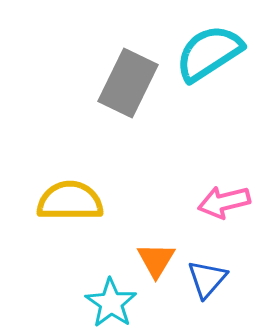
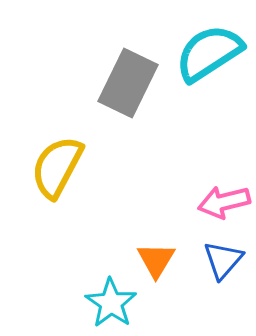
yellow semicircle: moved 13 px left, 34 px up; rotated 62 degrees counterclockwise
blue triangle: moved 16 px right, 19 px up
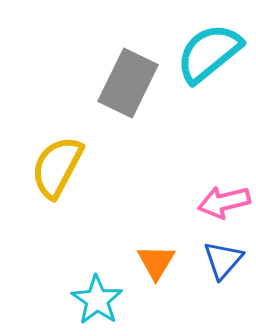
cyan semicircle: rotated 6 degrees counterclockwise
orange triangle: moved 2 px down
cyan star: moved 14 px left, 3 px up
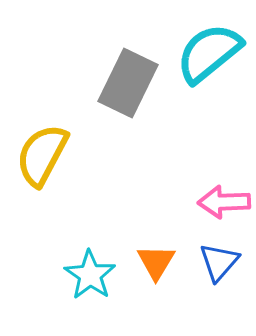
yellow semicircle: moved 15 px left, 12 px up
pink arrow: rotated 12 degrees clockwise
blue triangle: moved 4 px left, 2 px down
cyan star: moved 7 px left, 25 px up
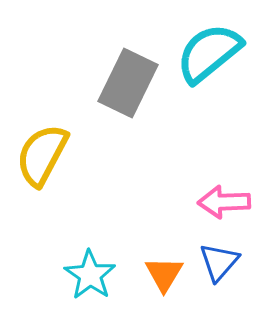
orange triangle: moved 8 px right, 12 px down
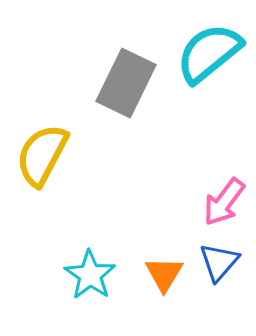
gray rectangle: moved 2 px left
pink arrow: rotated 51 degrees counterclockwise
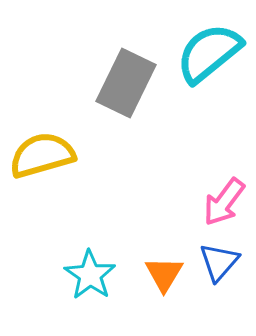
yellow semicircle: rotated 46 degrees clockwise
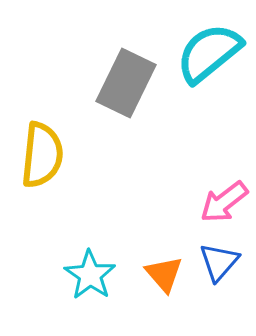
yellow semicircle: rotated 112 degrees clockwise
pink arrow: rotated 15 degrees clockwise
orange triangle: rotated 12 degrees counterclockwise
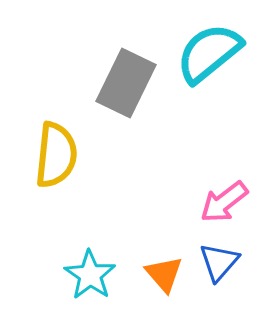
yellow semicircle: moved 14 px right
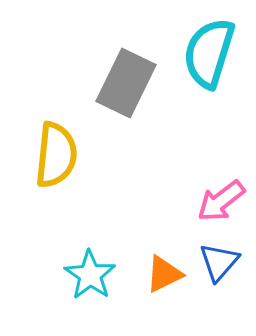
cyan semicircle: rotated 34 degrees counterclockwise
pink arrow: moved 3 px left, 1 px up
orange triangle: rotated 45 degrees clockwise
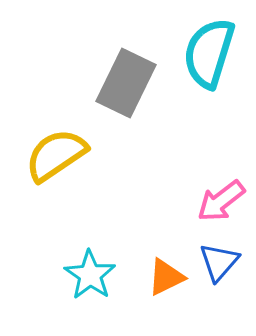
yellow semicircle: rotated 130 degrees counterclockwise
orange triangle: moved 2 px right, 3 px down
